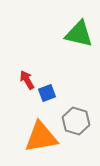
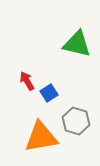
green triangle: moved 2 px left, 10 px down
red arrow: moved 1 px down
blue square: moved 2 px right; rotated 12 degrees counterclockwise
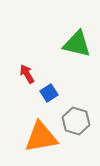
red arrow: moved 7 px up
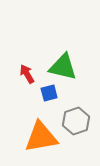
green triangle: moved 14 px left, 23 px down
blue square: rotated 18 degrees clockwise
gray hexagon: rotated 24 degrees clockwise
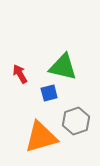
red arrow: moved 7 px left
orange triangle: rotated 6 degrees counterclockwise
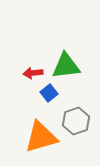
green triangle: moved 3 px right, 1 px up; rotated 20 degrees counterclockwise
red arrow: moved 13 px right, 1 px up; rotated 66 degrees counterclockwise
blue square: rotated 24 degrees counterclockwise
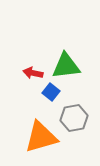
red arrow: rotated 18 degrees clockwise
blue square: moved 2 px right, 1 px up; rotated 12 degrees counterclockwise
gray hexagon: moved 2 px left, 3 px up; rotated 8 degrees clockwise
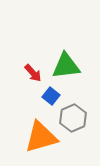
red arrow: rotated 144 degrees counterclockwise
blue square: moved 4 px down
gray hexagon: moved 1 px left; rotated 12 degrees counterclockwise
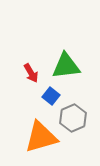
red arrow: moved 2 px left; rotated 12 degrees clockwise
